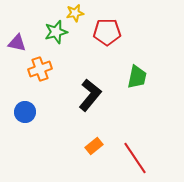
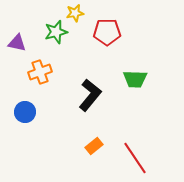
orange cross: moved 3 px down
green trapezoid: moved 2 px left, 2 px down; rotated 80 degrees clockwise
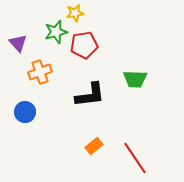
red pentagon: moved 23 px left, 13 px down; rotated 8 degrees counterclockwise
purple triangle: moved 1 px right; rotated 36 degrees clockwise
black L-shape: rotated 44 degrees clockwise
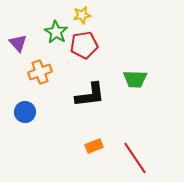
yellow star: moved 7 px right, 2 px down
green star: rotated 25 degrees counterclockwise
orange rectangle: rotated 18 degrees clockwise
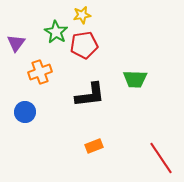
purple triangle: moved 2 px left; rotated 18 degrees clockwise
red line: moved 26 px right
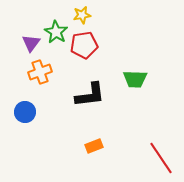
purple triangle: moved 15 px right
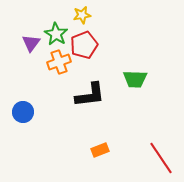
green star: moved 2 px down
red pentagon: rotated 12 degrees counterclockwise
orange cross: moved 19 px right, 10 px up
blue circle: moved 2 px left
orange rectangle: moved 6 px right, 4 px down
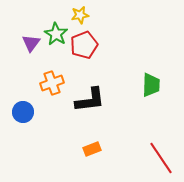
yellow star: moved 2 px left
orange cross: moved 7 px left, 21 px down
green trapezoid: moved 16 px right, 6 px down; rotated 90 degrees counterclockwise
black L-shape: moved 5 px down
orange rectangle: moved 8 px left, 1 px up
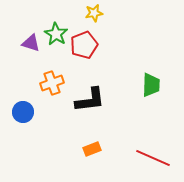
yellow star: moved 14 px right, 2 px up
purple triangle: rotated 48 degrees counterclockwise
red line: moved 8 px left; rotated 32 degrees counterclockwise
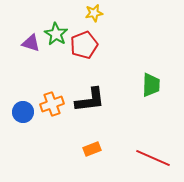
orange cross: moved 21 px down
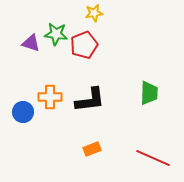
green star: rotated 25 degrees counterclockwise
green trapezoid: moved 2 px left, 8 px down
orange cross: moved 2 px left, 7 px up; rotated 20 degrees clockwise
